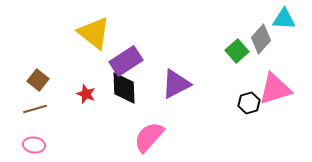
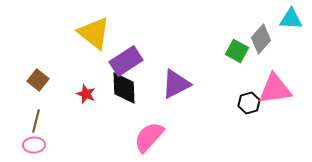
cyan triangle: moved 7 px right
green square: rotated 20 degrees counterclockwise
pink triangle: rotated 9 degrees clockwise
brown line: moved 1 px right, 12 px down; rotated 60 degrees counterclockwise
pink ellipse: rotated 10 degrees counterclockwise
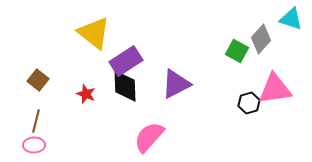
cyan triangle: rotated 15 degrees clockwise
black diamond: moved 1 px right, 2 px up
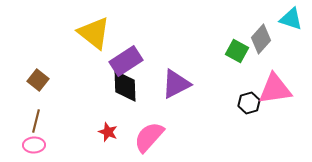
red star: moved 22 px right, 38 px down
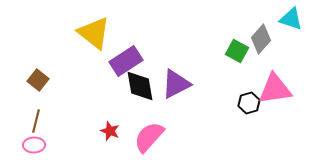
black diamond: moved 15 px right; rotated 8 degrees counterclockwise
red star: moved 2 px right, 1 px up
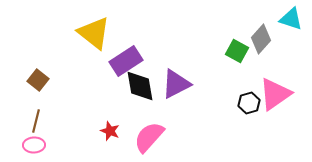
pink triangle: moved 5 px down; rotated 27 degrees counterclockwise
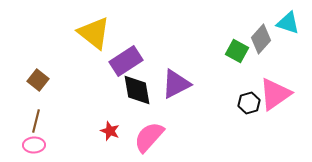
cyan triangle: moved 3 px left, 4 px down
black diamond: moved 3 px left, 4 px down
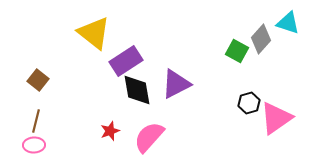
pink triangle: moved 1 px right, 24 px down
red star: rotated 30 degrees clockwise
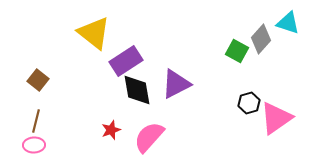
red star: moved 1 px right, 1 px up
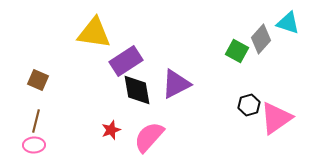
yellow triangle: rotated 30 degrees counterclockwise
brown square: rotated 15 degrees counterclockwise
black hexagon: moved 2 px down
